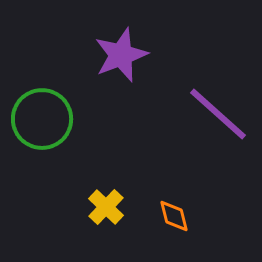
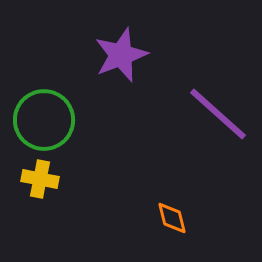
green circle: moved 2 px right, 1 px down
yellow cross: moved 66 px left, 28 px up; rotated 33 degrees counterclockwise
orange diamond: moved 2 px left, 2 px down
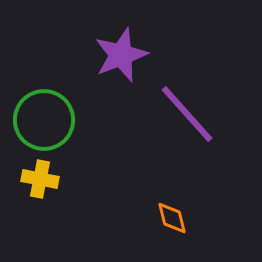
purple line: moved 31 px left; rotated 6 degrees clockwise
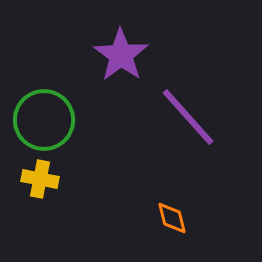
purple star: rotated 16 degrees counterclockwise
purple line: moved 1 px right, 3 px down
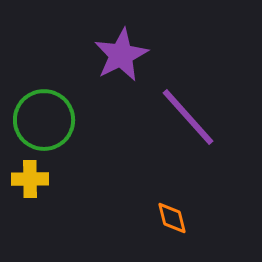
purple star: rotated 10 degrees clockwise
yellow cross: moved 10 px left; rotated 12 degrees counterclockwise
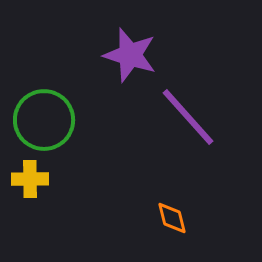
purple star: moved 9 px right; rotated 28 degrees counterclockwise
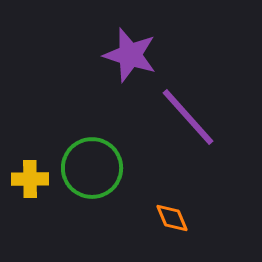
green circle: moved 48 px right, 48 px down
orange diamond: rotated 9 degrees counterclockwise
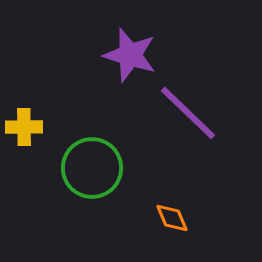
purple line: moved 4 px up; rotated 4 degrees counterclockwise
yellow cross: moved 6 px left, 52 px up
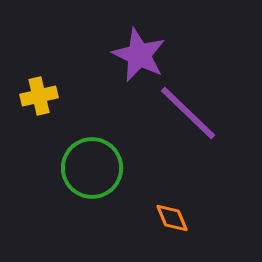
purple star: moved 9 px right; rotated 8 degrees clockwise
yellow cross: moved 15 px right, 31 px up; rotated 12 degrees counterclockwise
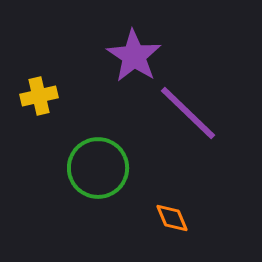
purple star: moved 5 px left, 1 px down; rotated 8 degrees clockwise
green circle: moved 6 px right
